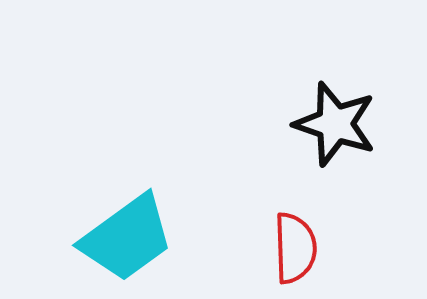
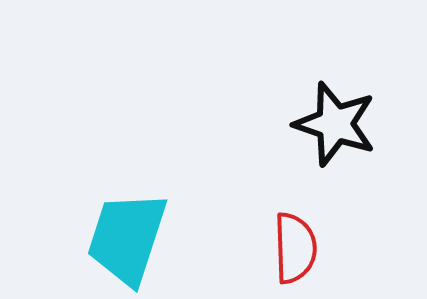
cyan trapezoid: rotated 144 degrees clockwise
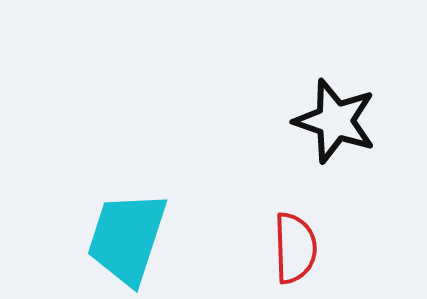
black star: moved 3 px up
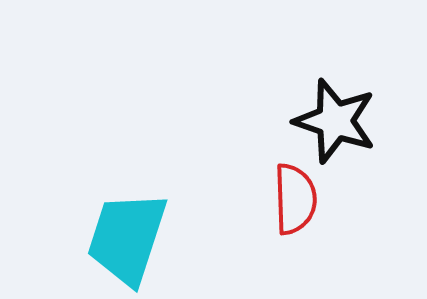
red semicircle: moved 49 px up
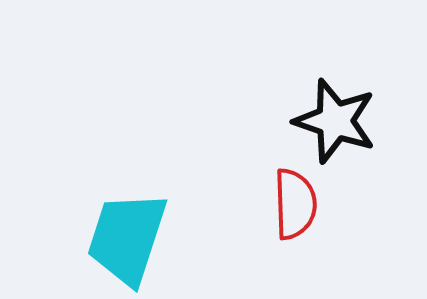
red semicircle: moved 5 px down
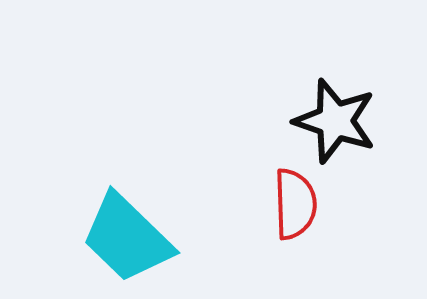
cyan trapezoid: rotated 64 degrees counterclockwise
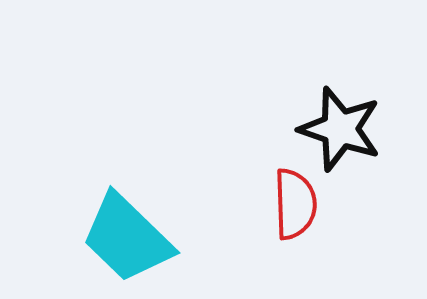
black star: moved 5 px right, 8 px down
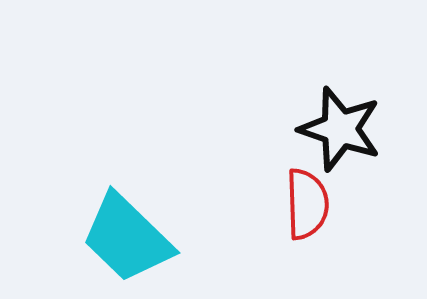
red semicircle: moved 12 px right
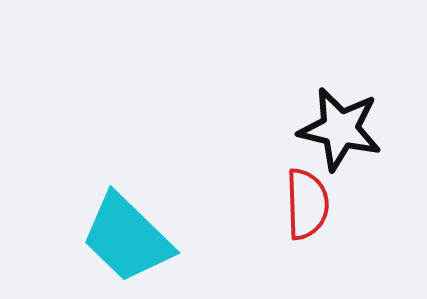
black star: rotated 6 degrees counterclockwise
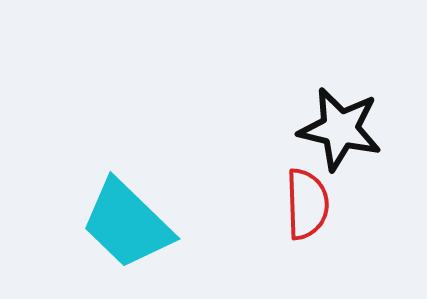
cyan trapezoid: moved 14 px up
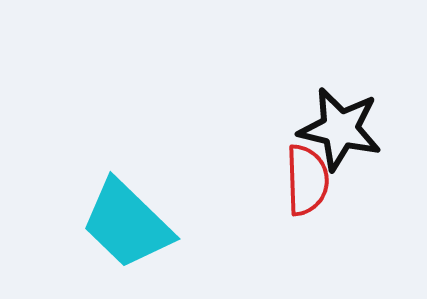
red semicircle: moved 24 px up
